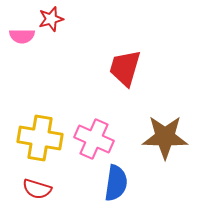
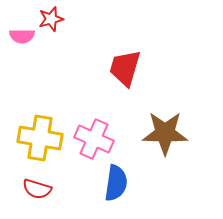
brown star: moved 4 px up
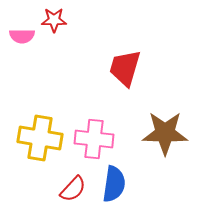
red star: moved 3 px right, 1 px down; rotated 15 degrees clockwise
pink cross: rotated 18 degrees counterclockwise
blue semicircle: moved 2 px left, 1 px down
red semicircle: moved 36 px right; rotated 64 degrees counterclockwise
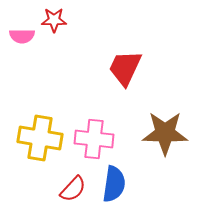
red trapezoid: rotated 9 degrees clockwise
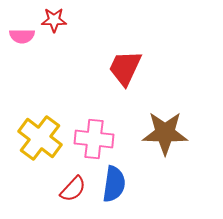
yellow cross: rotated 27 degrees clockwise
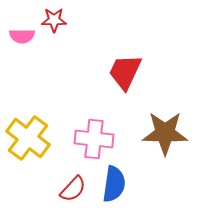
red trapezoid: moved 4 px down
yellow cross: moved 12 px left
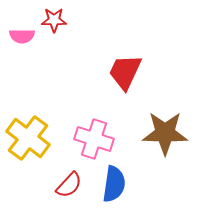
pink cross: rotated 12 degrees clockwise
red semicircle: moved 4 px left, 4 px up
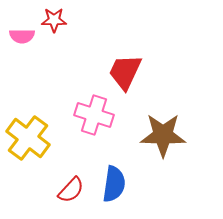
brown star: moved 2 px left, 2 px down
pink cross: moved 24 px up
red semicircle: moved 2 px right, 5 px down
